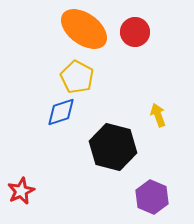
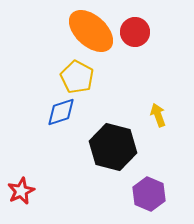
orange ellipse: moved 7 px right, 2 px down; rotated 6 degrees clockwise
purple hexagon: moved 3 px left, 3 px up
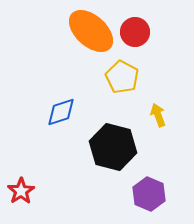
yellow pentagon: moved 45 px right
red star: rotated 8 degrees counterclockwise
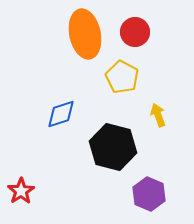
orange ellipse: moved 6 px left, 3 px down; rotated 36 degrees clockwise
blue diamond: moved 2 px down
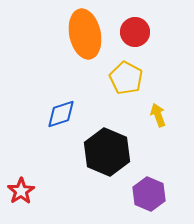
yellow pentagon: moved 4 px right, 1 px down
black hexagon: moved 6 px left, 5 px down; rotated 9 degrees clockwise
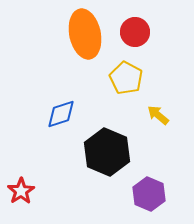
yellow arrow: rotated 30 degrees counterclockwise
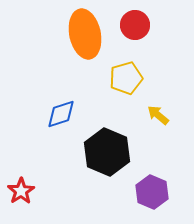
red circle: moved 7 px up
yellow pentagon: rotated 28 degrees clockwise
purple hexagon: moved 3 px right, 2 px up
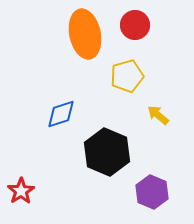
yellow pentagon: moved 1 px right, 2 px up
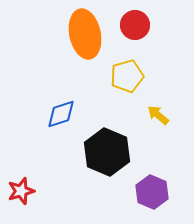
red star: rotated 16 degrees clockwise
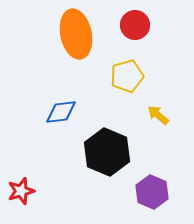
orange ellipse: moved 9 px left
blue diamond: moved 2 px up; rotated 12 degrees clockwise
